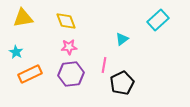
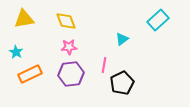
yellow triangle: moved 1 px right, 1 px down
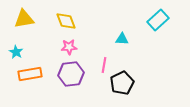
cyan triangle: rotated 40 degrees clockwise
orange rectangle: rotated 15 degrees clockwise
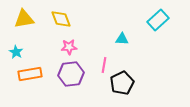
yellow diamond: moved 5 px left, 2 px up
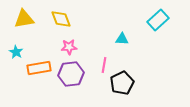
orange rectangle: moved 9 px right, 6 px up
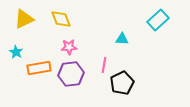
yellow triangle: rotated 15 degrees counterclockwise
